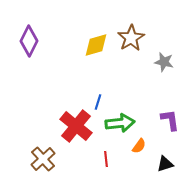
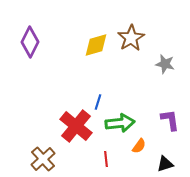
purple diamond: moved 1 px right, 1 px down
gray star: moved 1 px right, 2 px down
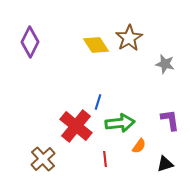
brown star: moved 2 px left
yellow diamond: rotated 72 degrees clockwise
red line: moved 1 px left
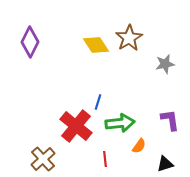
gray star: rotated 24 degrees counterclockwise
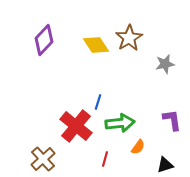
purple diamond: moved 14 px right, 2 px up; rotated 16 degrees clockwise
purple L-shape: moved 2 px right
orange semicircle: moved 1 px left, 1 px down
red line: rotated 21 degrees clockwise
black triangle: moved 1 px down
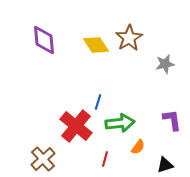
purple diamond: rotated 48 degrees counterclockwise
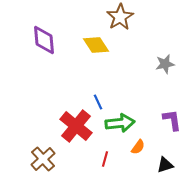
brown star: moved 9 px left, 21 px up
blue line: rotated 42 degrees counterclockwise
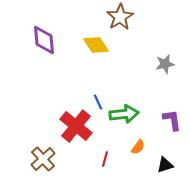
green arrow: moved 4 px right, 9 px up
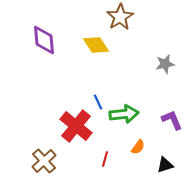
purple L-shape: rotated 15 degrees counterclockwise
brown cross: moved 1 px right, 2 px down
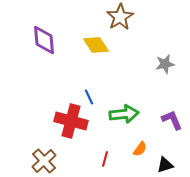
blue line: moved 9 px left, 5 px up
red cross: moved 5 px left, 5 px up; rotated 24 degrees counterclockwise
orange semicircle: moved 2 px right, 2 px down
